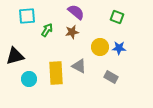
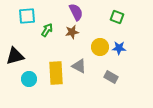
purple semicircle: rotated 24 degrees clockwise
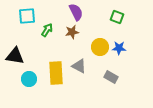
black triangle: rotated 24 degrees clockwise
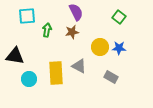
green square: moved 2 px right; rotated 16 degrees clockwise
green arrow: rotated 24 degrees counterclockwise
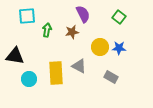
purple semicircle: moved 7 px right, 2 px down
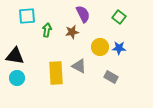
cyan circle: moved 12 px left, 1 px up
